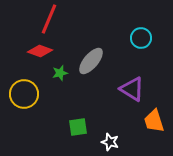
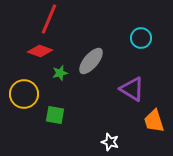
green square: moved 23 px left, 12 px up; rotated 18 degrees clockwise
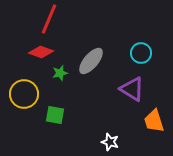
cyan circle: moved 15 px down
red diamond: moved 1 px right, 1 px down
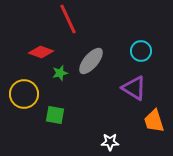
red line: moved 19 px right; rotated 48 degrees counterclockwise
cyan circle: moved 2 px up
purple triangle: moved 2 px right, 1 px up
white star: rotated 18 degrees counterclockwise
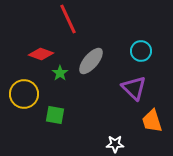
red diamond: moved 2 px down
green star: rotated 21 degrees counterclockwise
purple triangle: rotated 12 degrees clockwise
orange trapezoid: moved 2 px left
white star: moved 5 px right, 2 px down
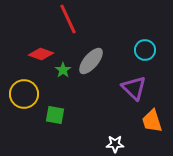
cyan circle: moved 4 px right, 1 px up
green star: moved 3 px right, 3 px up
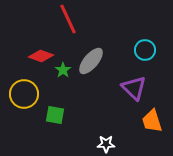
red diamond: moved 2 px down
white star: moved 9 px left
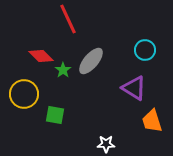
red diamond: rotated 25 degrees clockwise
purple triangle: rotated 12 degrees counterclockwise
